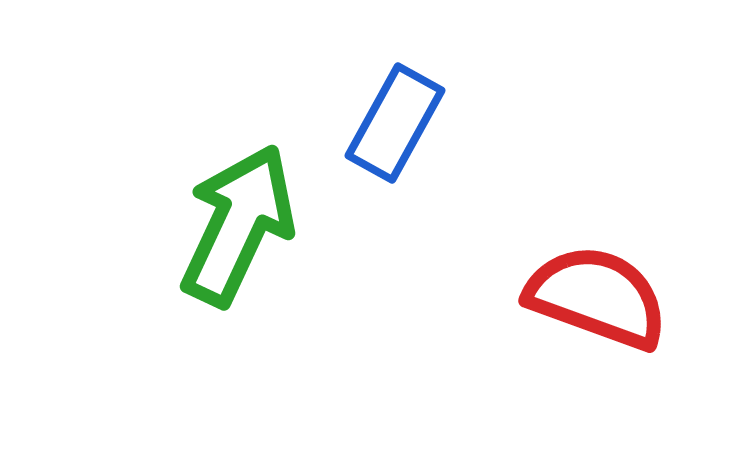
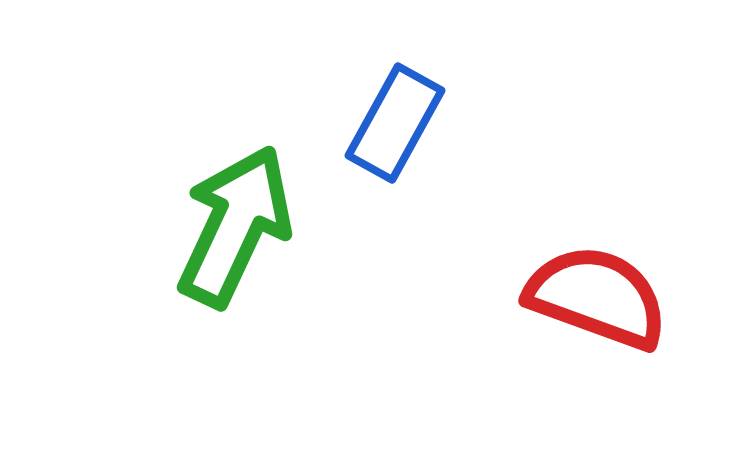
green arrow: moved 3 px left, 1 px down
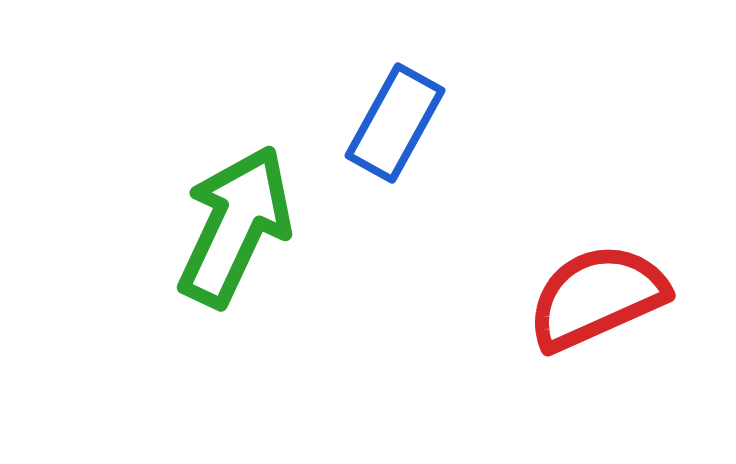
red semicircle: rotated 44 degrees counterclockwise
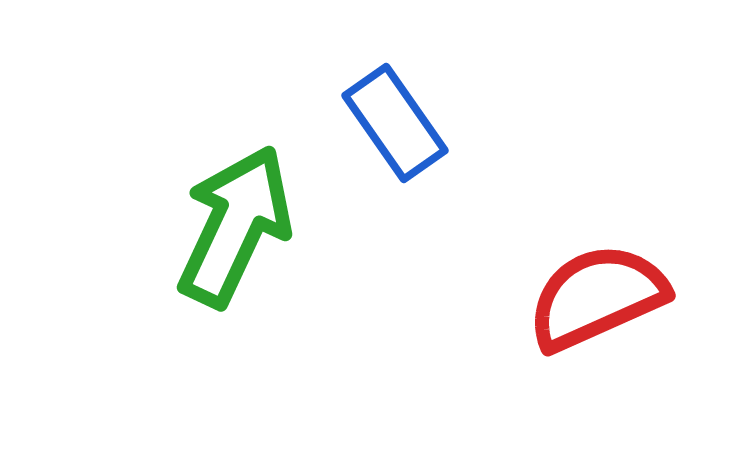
blue rectangle: rotated 64 degrees counterclockwise
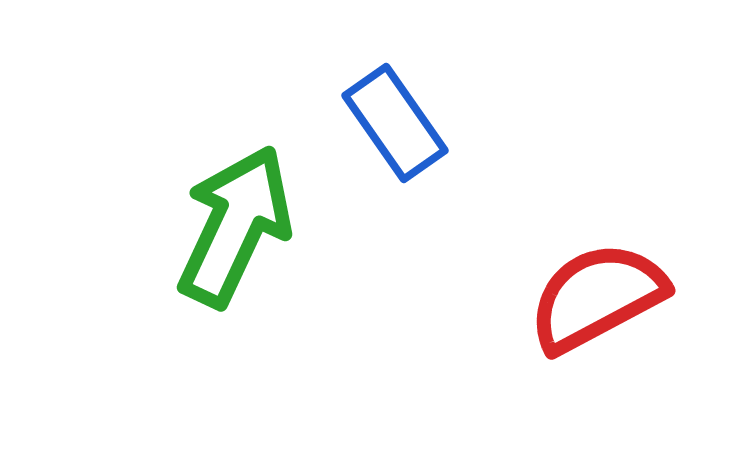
red semicircle: rotated 4 degrees counterclockwise
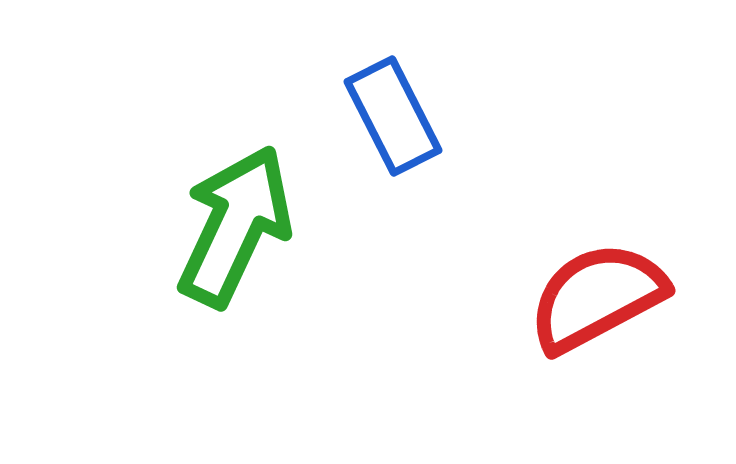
blue rectangle: moved 2 px left, 7 px up; rotated 8 degrees clockwise
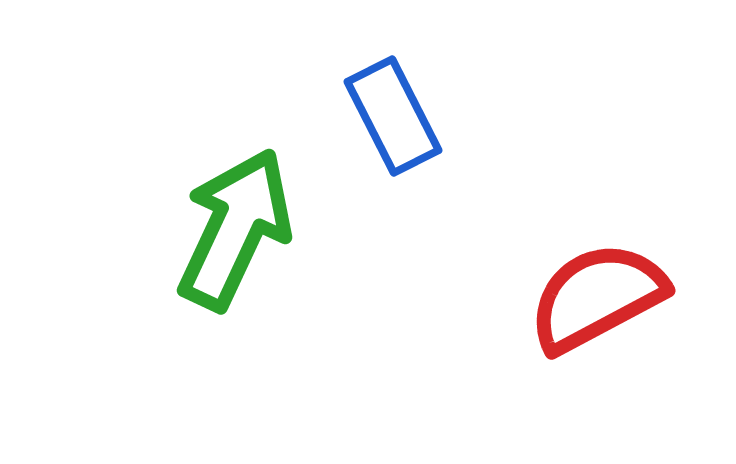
green arrow: moved 3 px down
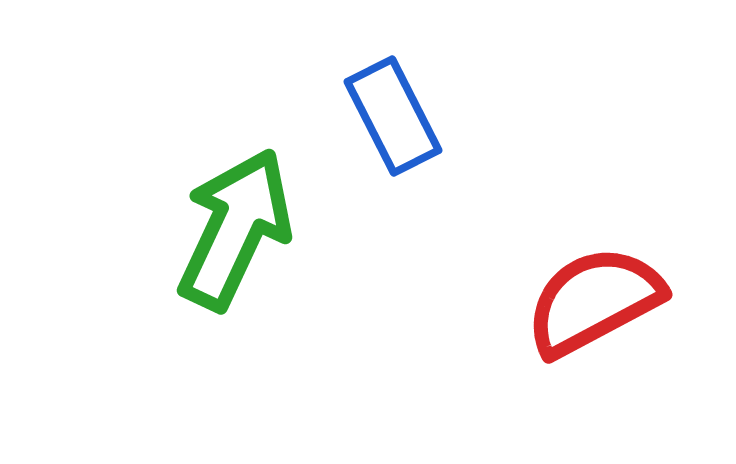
red semicircle: moved 3 px left, 4 px down
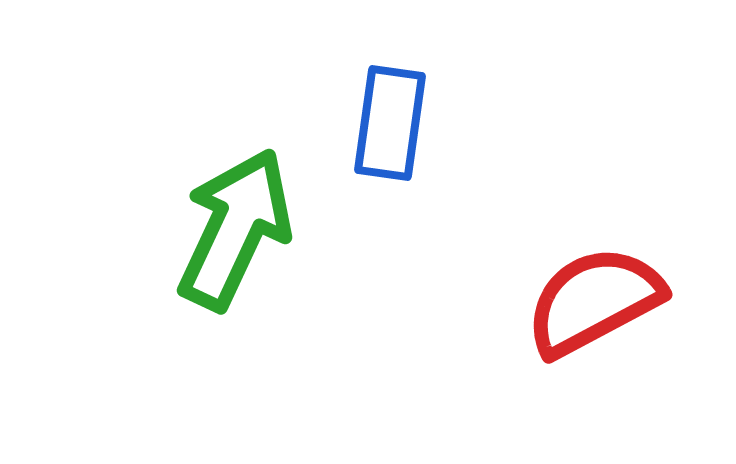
blue rectangle: moved 3 px left, 7 px down; rotated 35 degrees clockwise
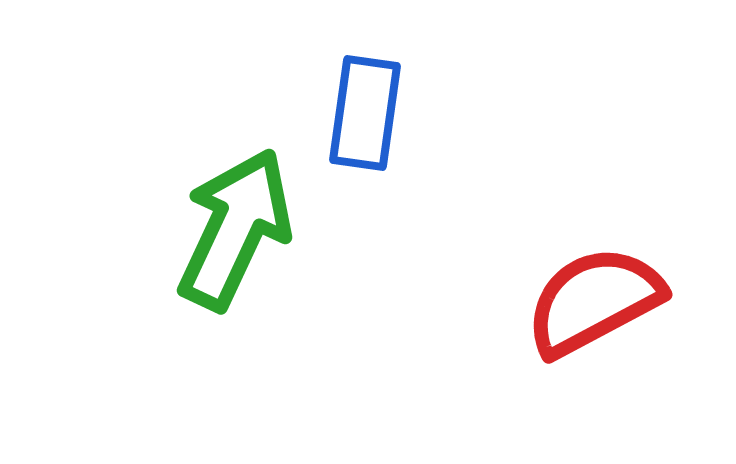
blue rectangle: moved 25 px left, 10 px up
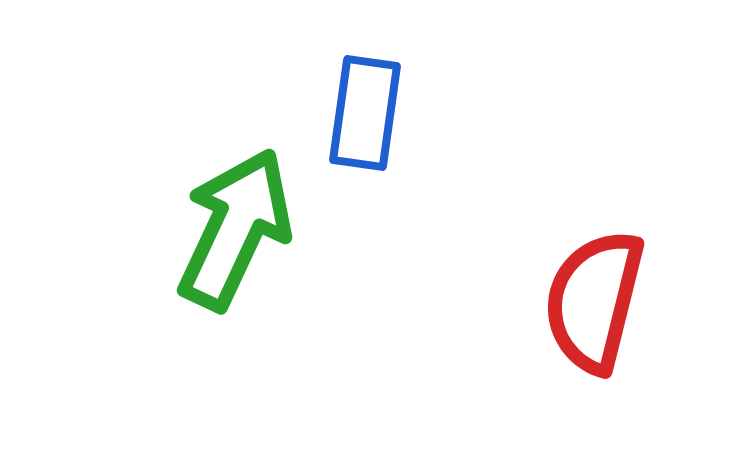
red semicircle: rotated 48 degrees counterclockwise
